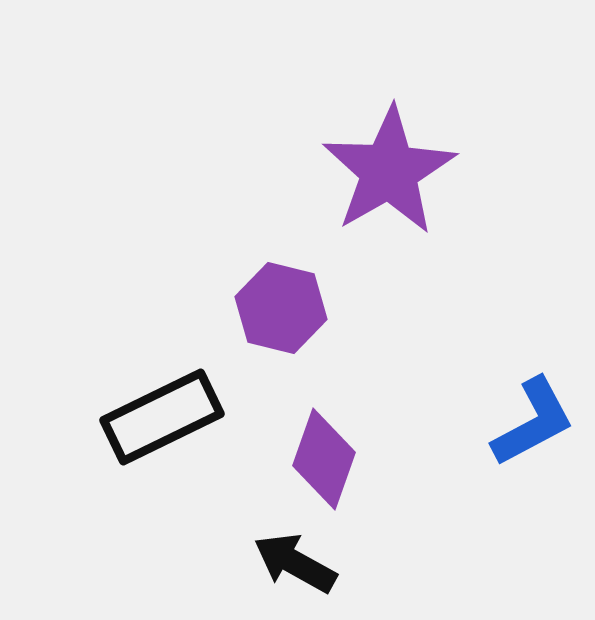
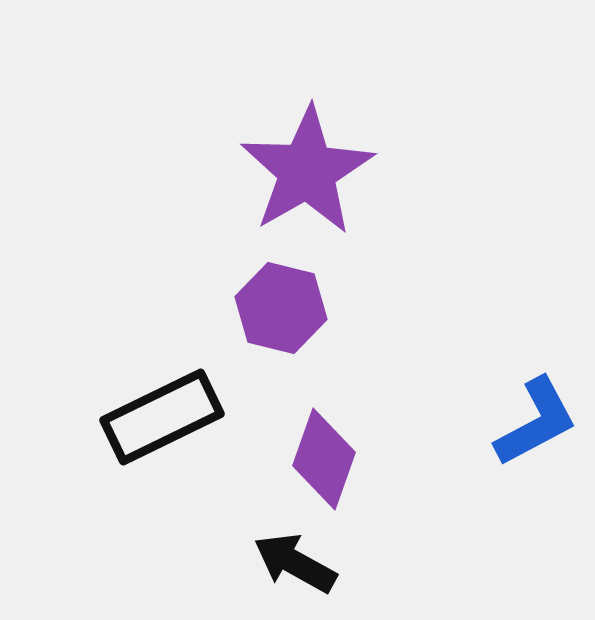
purple star: moved 82 px left
blue L-shape: moved 3 px right
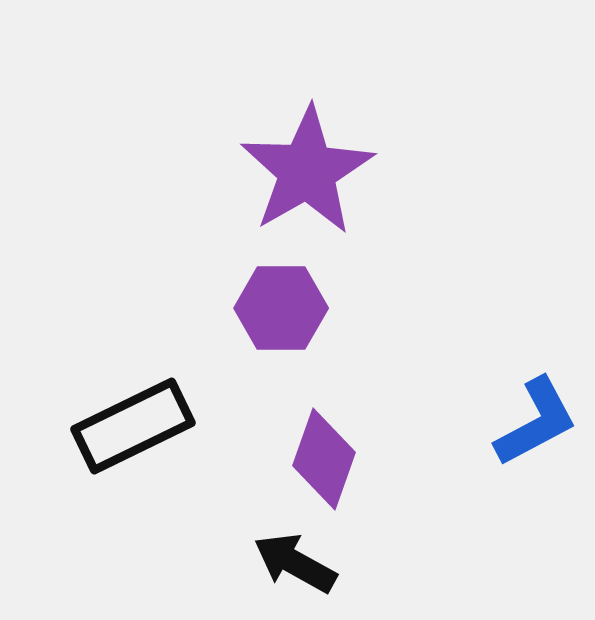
purple hexagon: rotated 14 degrees counterclockwise
black rectangle: moved 29 px left, 9 px down
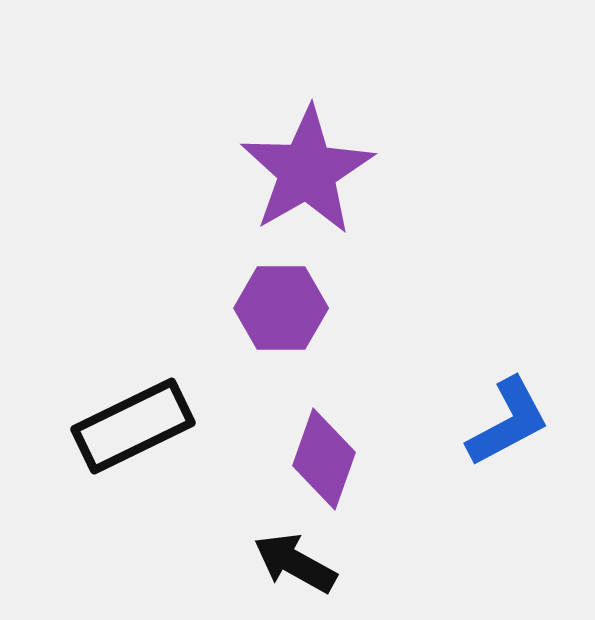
blue L-shape: moved 28 px left
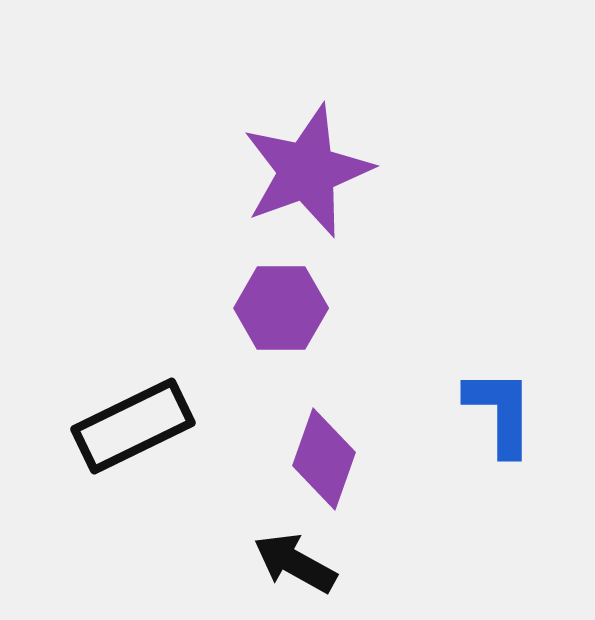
purple star: rotated 10 degrees clockwise
blue L-shape: moved 8 px left, 10 px up; rotated 62 degrees counterclockwise
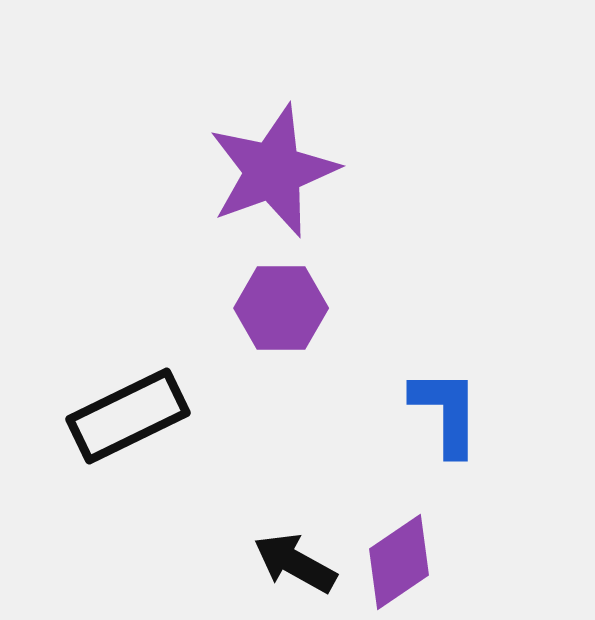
purple star: moved 34 px left
blue L-shape: moved 54 px left
black rectangle: moved 5 px left, 10 px up
purple diamond: moved 75 px right, 103 px down; rotated 36 degrees clockwise
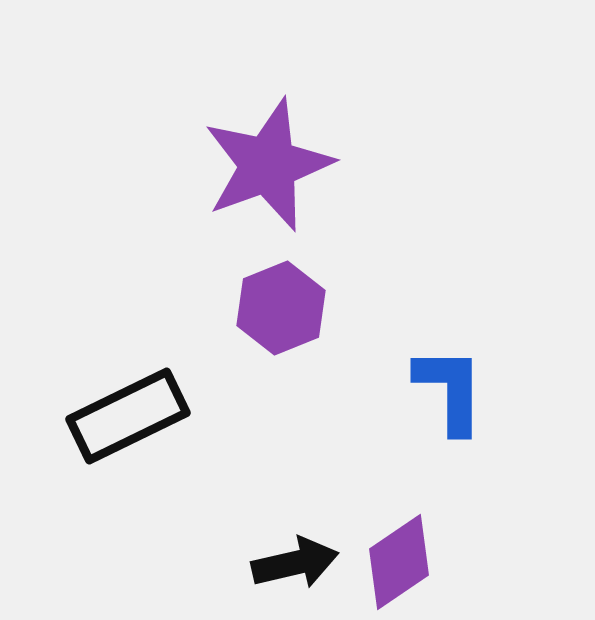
purple star: moved 5 px left, 6 px up
purple hexagon: rotated 22 degrees counterclockwise
blue L-shape: moved 4 px right, 22 px up
black arrow: rotated 138 degrees clockwise
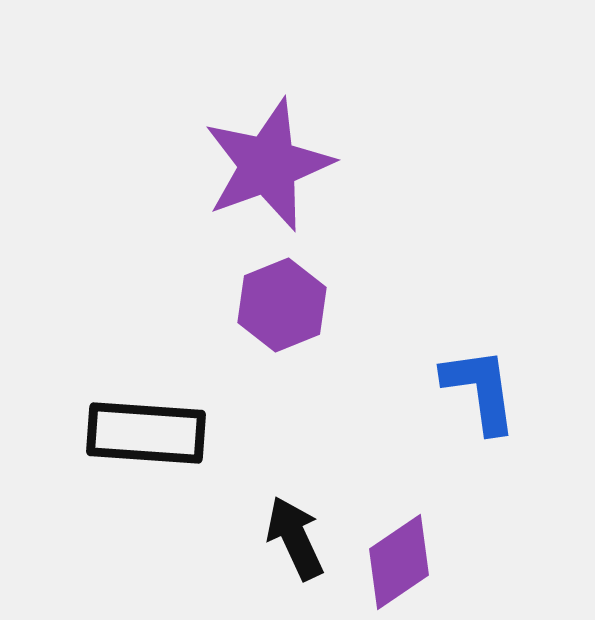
purple hexagon: moved 1 px right, 3 px up
blue L-shape: moved 30 px right; rotated 8 degrees counterclockwise
black rectangle: moved 18 px right, 17 px down; rotated 30 degrees clockwise
black arrow: moved 25 px up; rotated 102 degrees counterclockwise
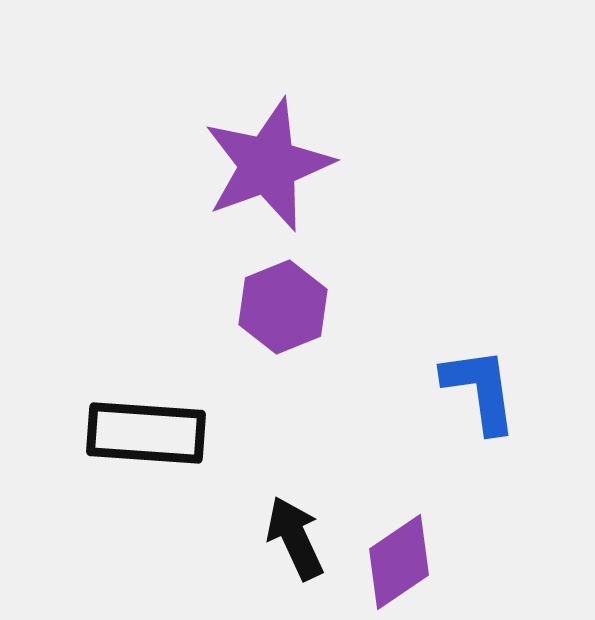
purple hexagon: moved 1 px right, 2 px down
